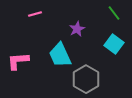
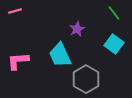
pink line: moved 20 px left, 3 px up
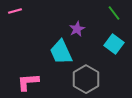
cyan trapezoid: moved 1 px right, 3 px up
pink L-shape: moved 10 px right, 21 px down
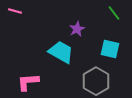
pink line: rotated 32 degrees clockwise
cyan square: moved 4 px left, 5 px down; rotated 24 degrees counterclockwise
cyan trapezoid: rotated 144 degrees clockwise
gray hexagon: moved 10 px right, 2 px down
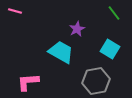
cyan square: rotated 18 degrees clockwise
gray hexagon: rotated 20 degrees clockwise
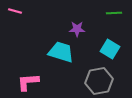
green line: rotated 56 degrees counterclockwise
purple star: rotated 28 degrees clockwise
cyan trapezoid: rotated 12 degrees counterclockwise
gray hexagon: moved 3 px right
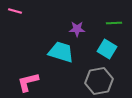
green line: moved 10 px down
cyan square: moved 3 px left
pink L-shape: rotated 10 degrees counterclockwise
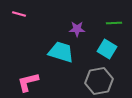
pink line: moved 4 px right, 3 px down
